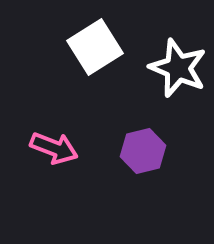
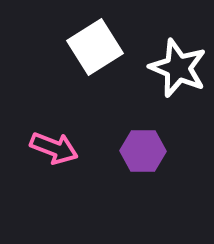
purple hexagon: rotated 15 degrees clockwise
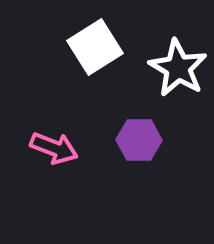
white star: rotated 8 degrees clockwise
purple hexagon: moved 4 px left, 11 px up
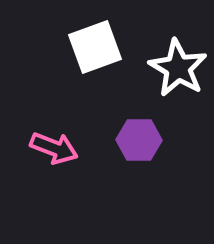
white square: rotated 12 degrees clockwise
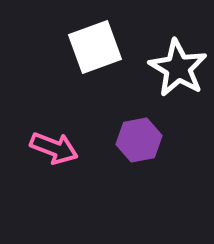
purple hexagon: rotated 12 degrees counterclockwise
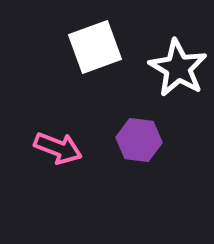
purple hexagon: rotated 18 degrees clockwise
pink arrow: moved 4 px right
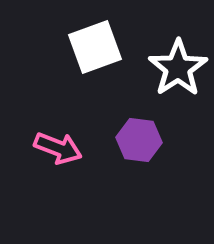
white star: rotated 8 degrees clockwise
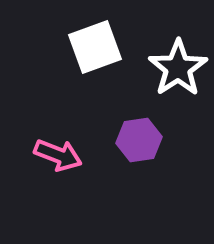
purple hexagon: rotated 15 degrees counterclockwise
pink arrow: moved 7 px down
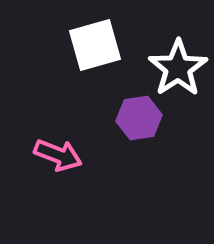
white square: moved 2 px up; rotated 4 degrees clockwise
purple hexagon: moved 22 px up
